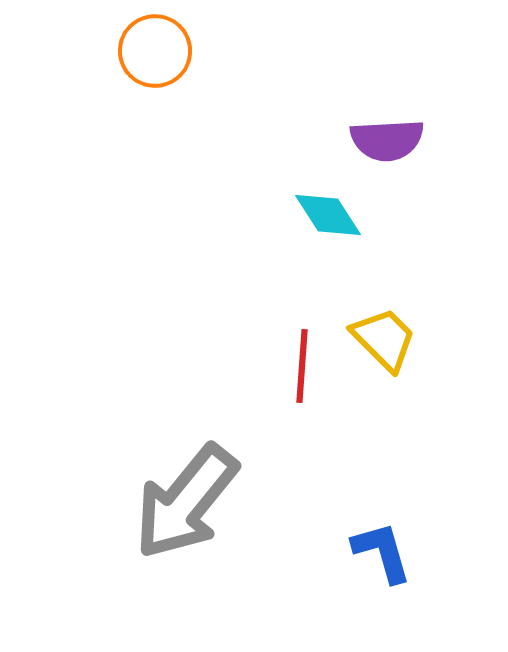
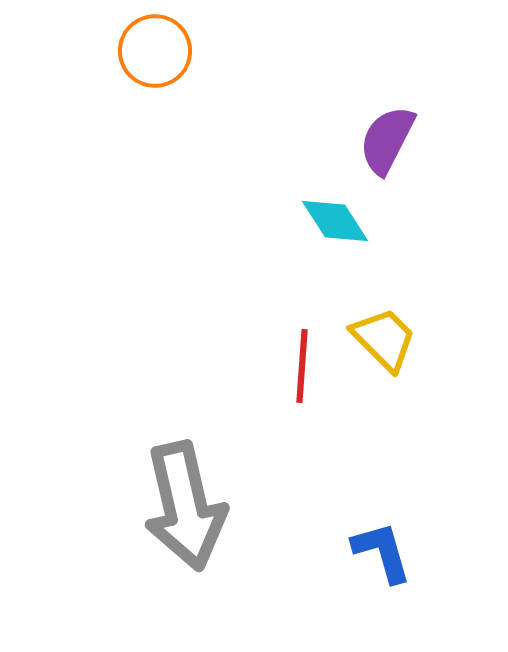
purple semicircle: rotated 120 degrees clockwise
cyan diamond: moved 7 px right, 6 px down
gray arrow: moved 1 px left, 4 px down; rotated 52 degrees counterclockwise
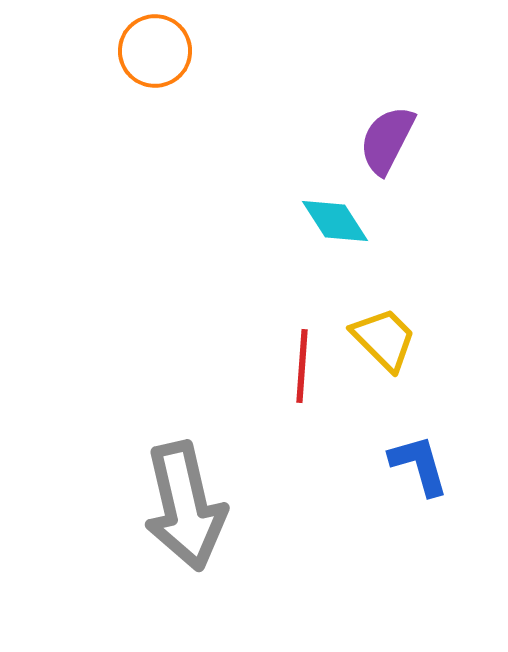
blue L-shape: moved 37 px right, 87 px up
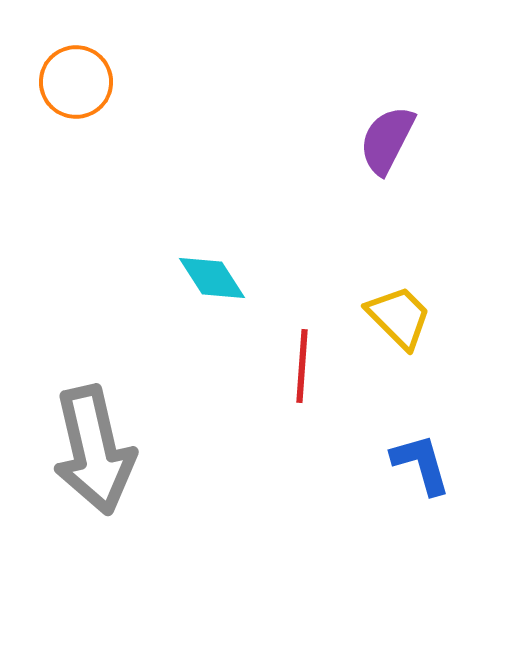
orange circle: moved 79 px left, 31 px down
cyan diamond: moved 123 px left, 57 px down
yellow trapezoid: moved 15 px right, 22 px up
blue L-shape: moved 2 px right, 1 px up
gray arrow: moved 91 px left, 56 px up
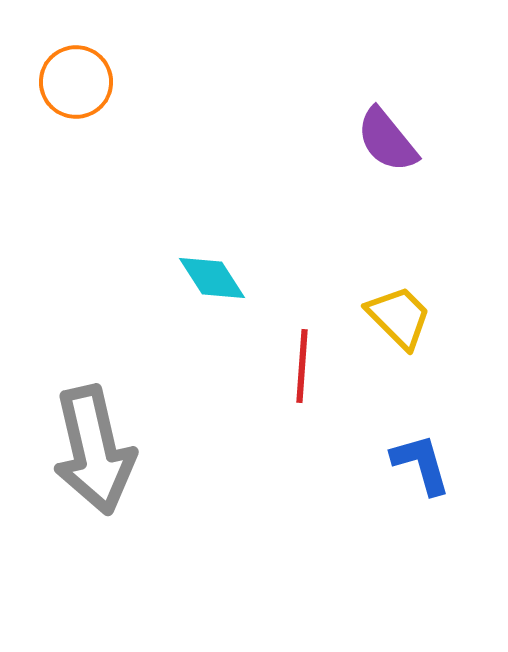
purple semicircle: rotated 66 degrees counterclockwise
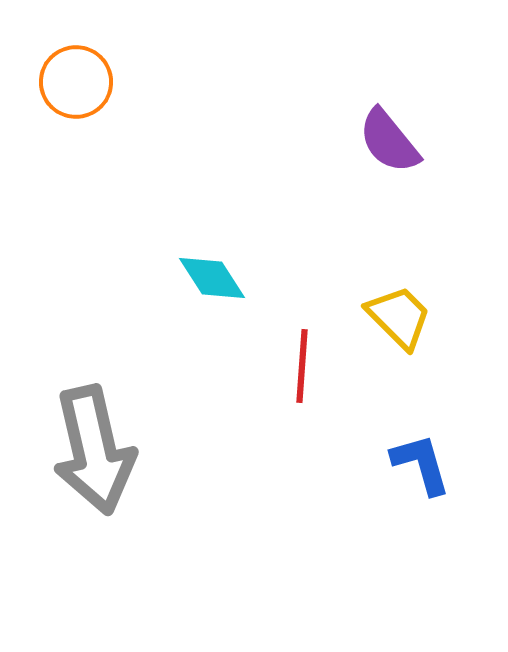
purple semicircle: moved 2 px right, 1 px down
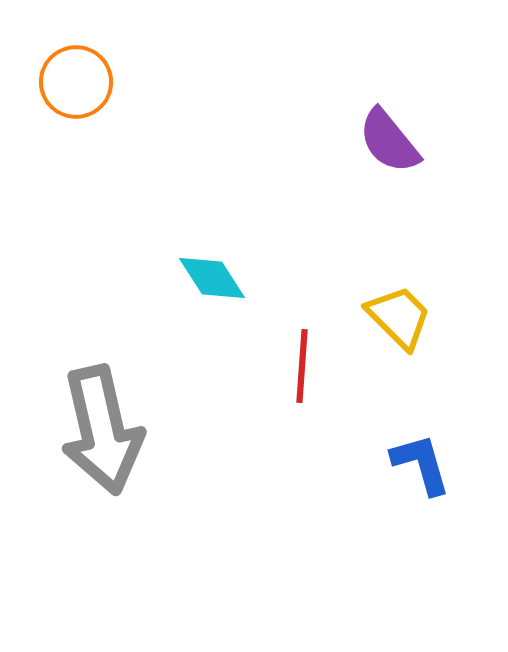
gray arrow: moved 8 px right, 20 px up
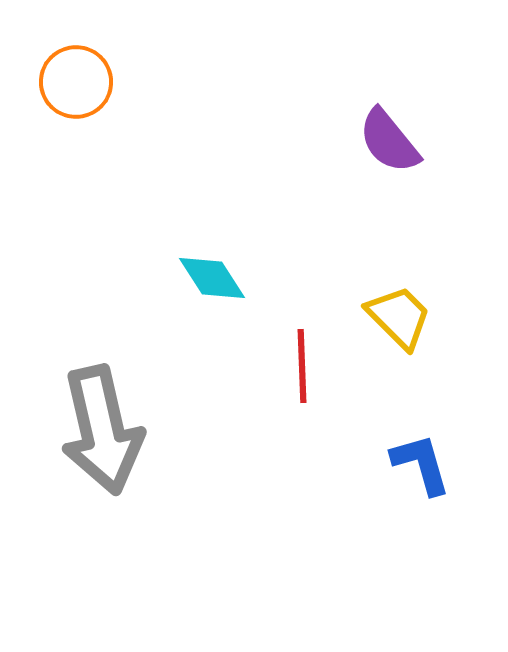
red line: rotated 6 degrees counterclockwise
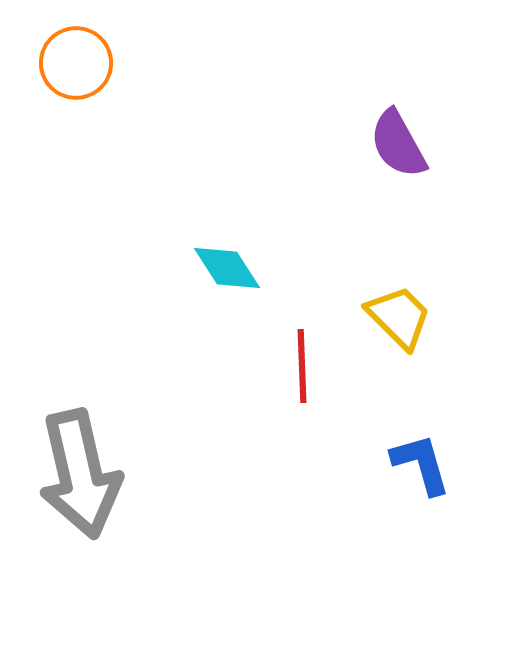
orange circle: moved 19 px up
purple semicircle: moved 9 px right, 3 px down; rotated 10 degrees clockwise
cyan diamond: moved 15 px right, 10 px up
gray arrow: moved 22 px left, 44 px down
